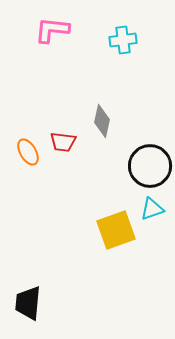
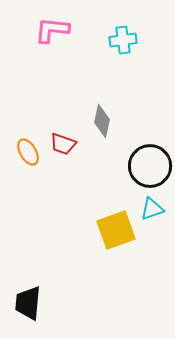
red trapezoid: moved 2 px down; rotated 12 degrees clockwise
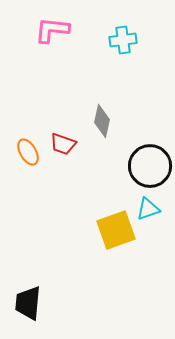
cyan triangle: moved 4 px left
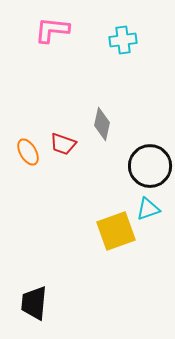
gray diamond: moved 3 px down
yellow square: moved 1 px down
black trapezoid: moved 6 px right
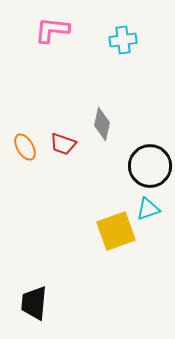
orange ellipse: moved 3 px left, 5 px up
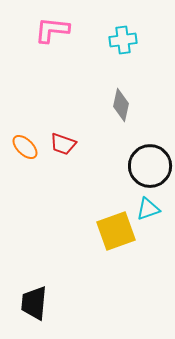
gray diamond: moved 19 px right, 19 px up
orange ellipse: rotated 16 degrees counterclockwise
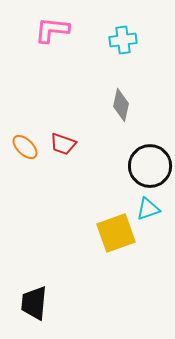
yellow square: moved 2 px down
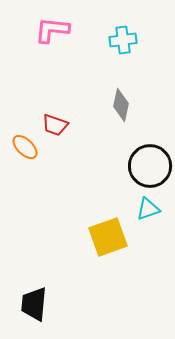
red trapezoid: moved 8 px left, 19 px up
yellow square: moved 8 px left, 4 px down
black trapezoid: moved 1 px down
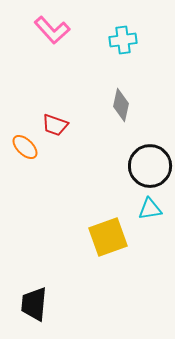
pink L-shape: rotated 138 degrees counterclockwise
cyan triangle: moved 2 px right; rotated 10 degrees clockwise
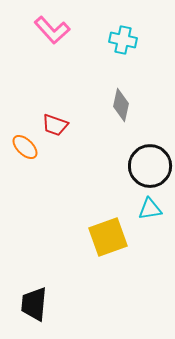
cyan cross: rotated 20 degrees clockwise
